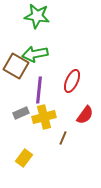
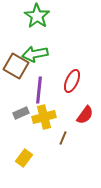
green star: rotated 25 degrees clockwise
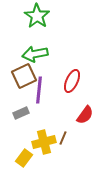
brown square: moved 8 px right, 10 px down; rotated 35 degrees clockwise
yellow cross: moved 25 px down
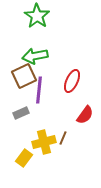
green arrow: moved 2 px down
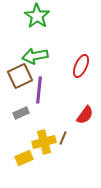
brown square: moved 4 px left
red ellipse: moved 9 px right, 15 px up
yellow rectangle: rotated 30 degrees clockwise
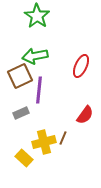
yellow rectangle: rotated 66 degrees clockwise
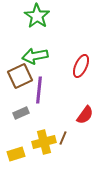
yellow rectangle: moved 8 px left, 4 px up; rotated 60 degrees counterclockwise
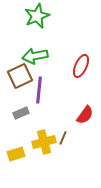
green star: rotated 15 degrees clockwise
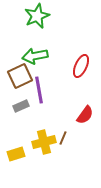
purple line: rotated 16 degrees counterclockwise
gray rectangle: moved 7 px up
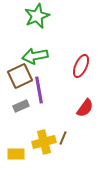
red semicircle: moved 7 px up
yellow rectangle: rotated 18 degrees clockwise
